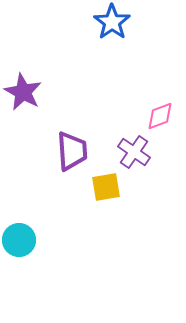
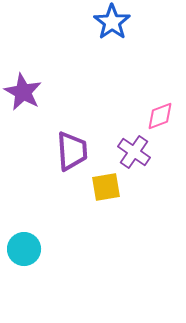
cyan circle: moved 5 px right, 9 px down
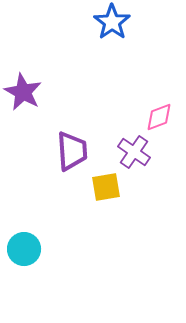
pink diamond: moved 1 px left, 1 px down
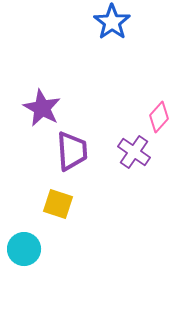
purple star: moved 19 px right, 16 px down
pink diamond: rotated 28 degrees counterclockwise
yellow square: moved 48 px left, 17 px down; rotated 28 degrees clockwise
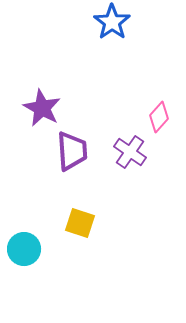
purple cross: moved 4 px left
yellow square: moved 22 px right, 19 px down
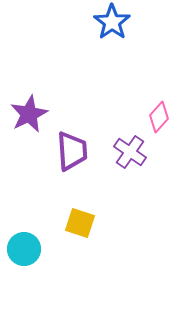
purple star: moved 13 px left, 6 px down; rotated 18 degrees clockwise
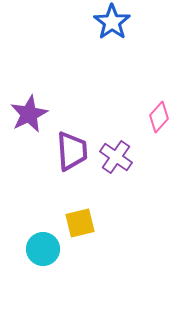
purple cross: moved 14 px left, 5 px down
yellow square: rotated 32 degrees counterclockwise
cyan circle: moved 19 px right
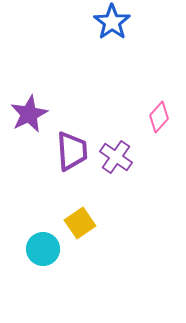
yellow square: rotated 20 degrees counterclockwise
